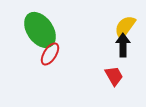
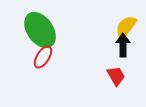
yellow semicircle: moved 1 px right
red ellipse: moved 7 px left, 3 px down
red trapezoid: moved 2 px right
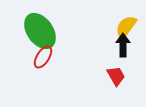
green ellipse: moved 1 px down
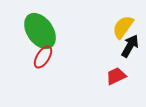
yellow semicircle: moved 3 px left
black arrow: moved 7 px right, 1 px down; rotated 30 degrees clockwise
red trapezoid: rotated 85 degrees counterclockwise
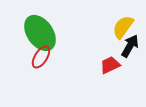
green ellipse: moved 2 px down
red ellipse: moved 2 px left
red trapezoid: moved 6 px left, 11 px up
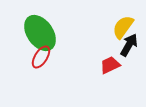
black arrow: moved 1 px left, 1 px up
